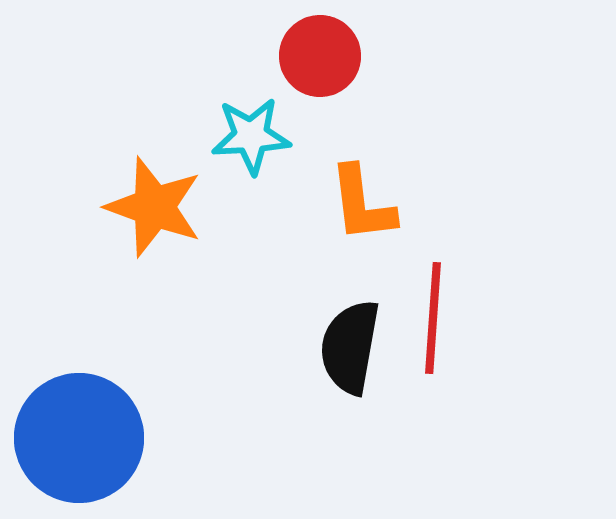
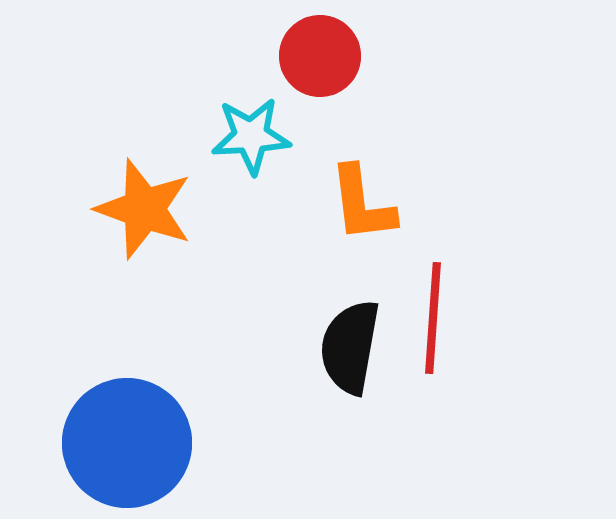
orange star: moved 10 px left, 2 px down
blue circle: moved 48 px right, 5 px down
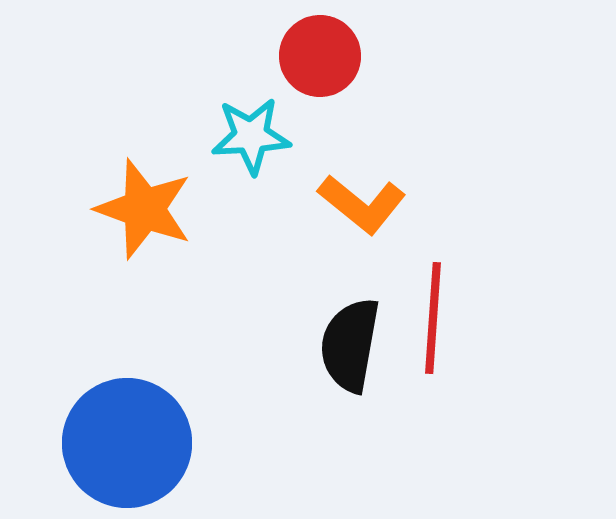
orange L-shape: rotated 44 degrees counterclockwise
black semicircle: moved 2 px up
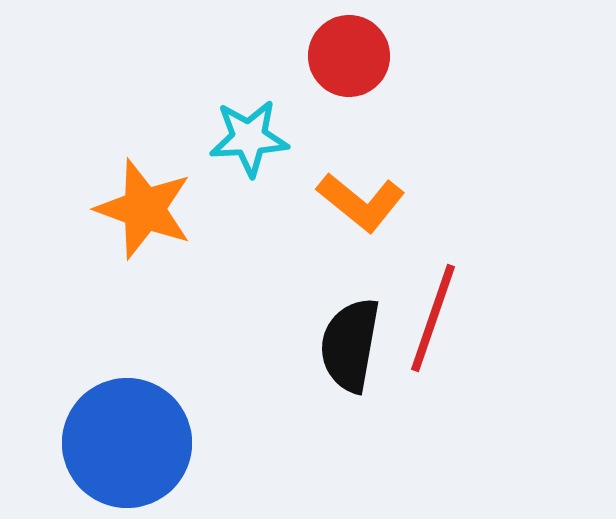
red circle: moved 29 px right
cyan star: moved 2 px left, 2 px down
orange L-shape: moved 1 px left, 2 px up
red line: rotated 15 degrees clockwise
